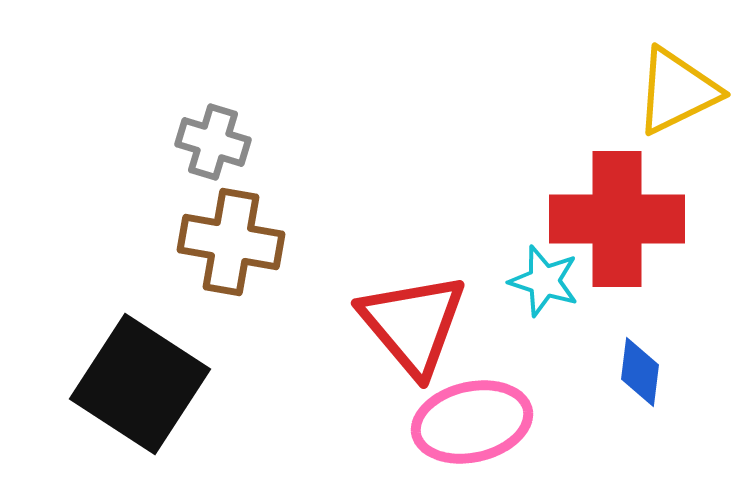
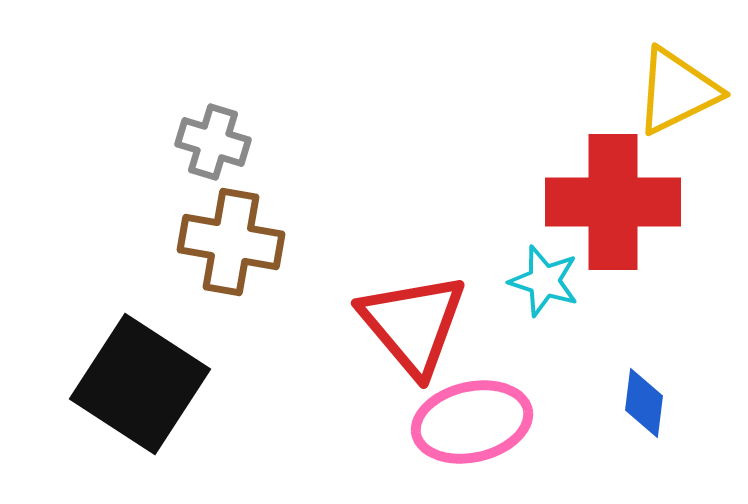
red cross: moved 4 px left, 17 px up
blue diamond: moved 4 px right, 31 px down
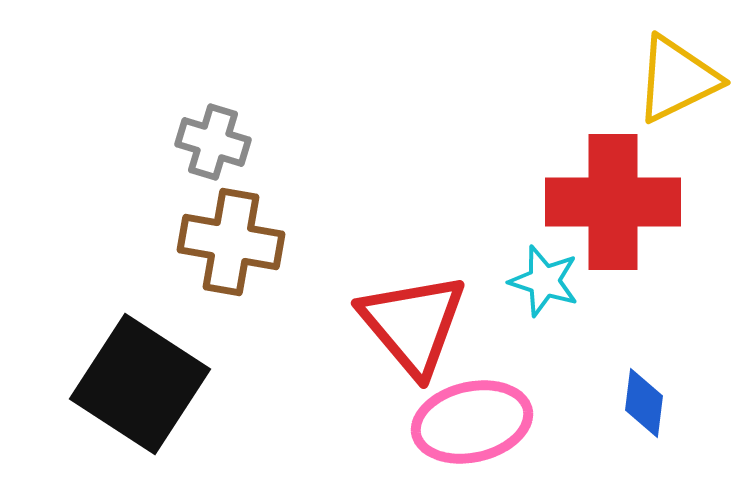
yellow triangle: moved 12 px up
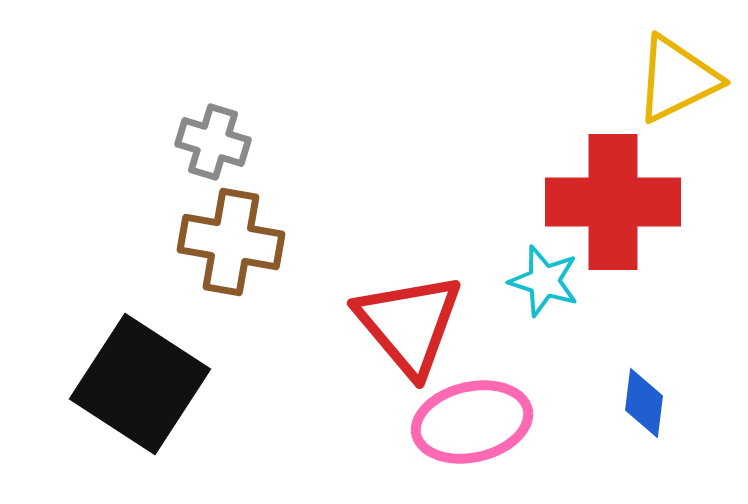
red triangle: moved 4 px left
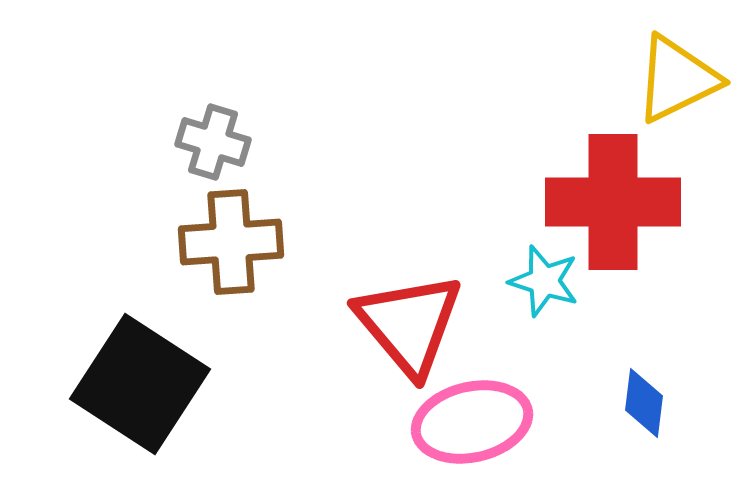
brown cross: rotated 14 degrees counterclockwise
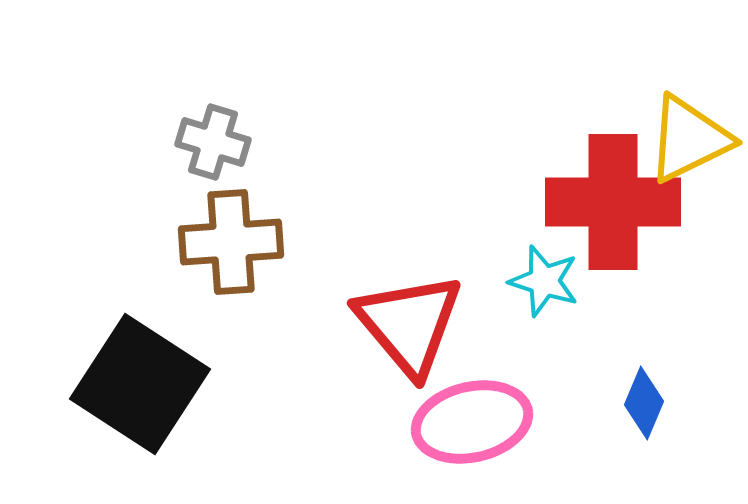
yellow triangle: moved 12 px right, 60 px down
blue diamond: rotated 16 degrees clockwise
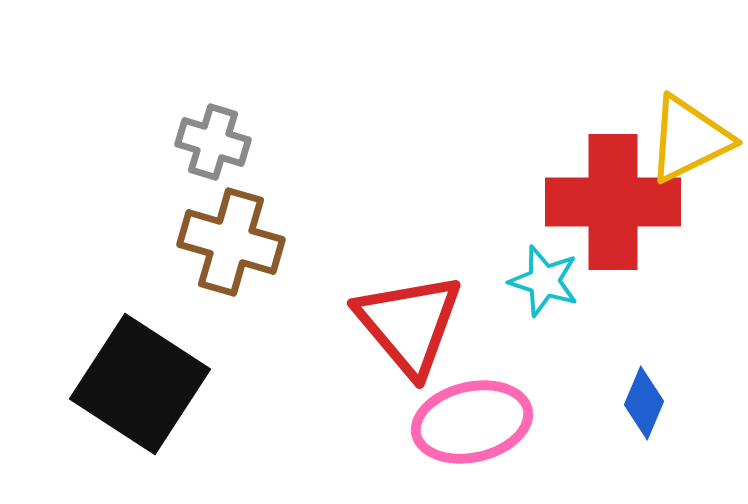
brown cross: rotated 20 degrees clockwise
